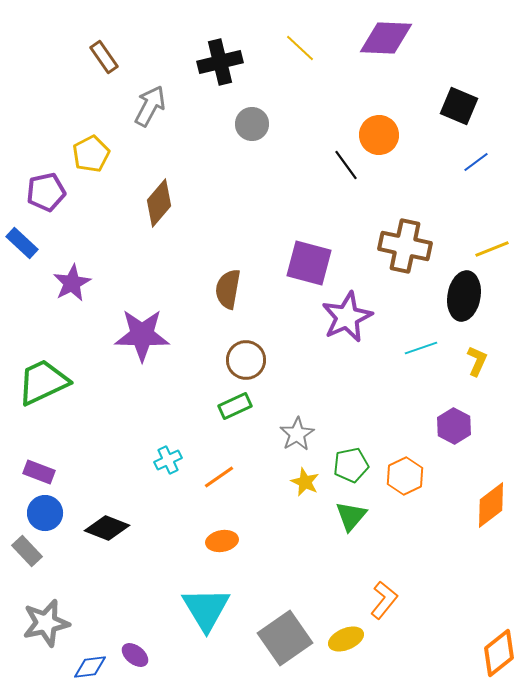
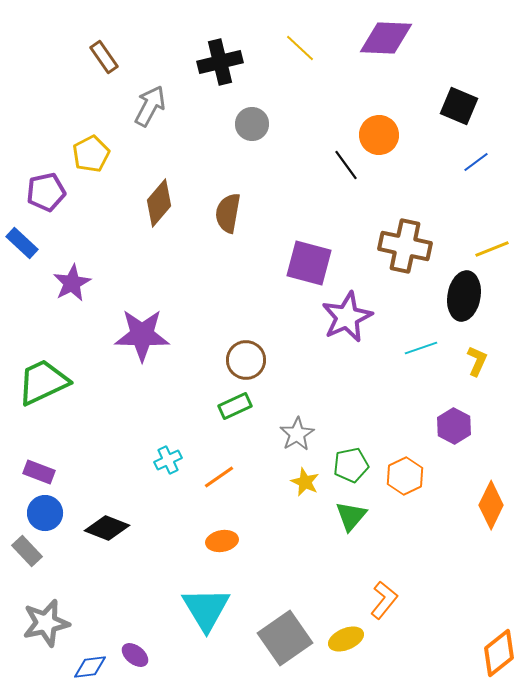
brown semicircle at (228, 289): moved 76 px up
orange diamond at (491, 505): rotated 27 degrees counterclockwise
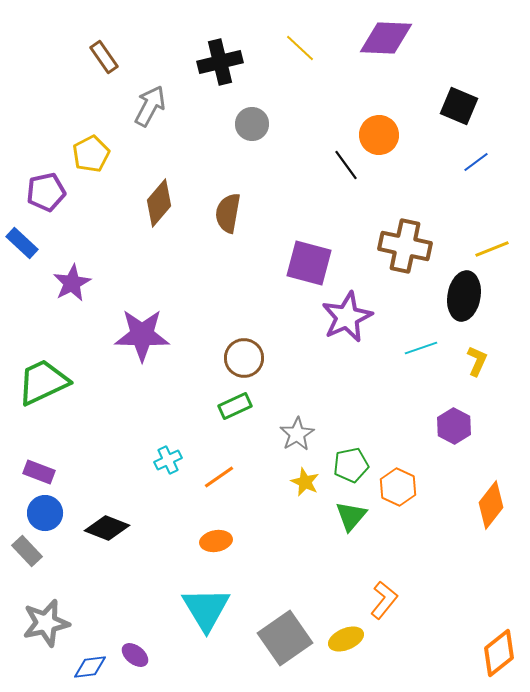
brown circle at (246, 360): moved 2 px left, 2 px up
orange hexagon at (405, 476): moved 7 px left, 11 px down; rotated 9 degrees counterclockwise
orange diamond at (491, 505): rotated 12 degrees clockwise
orange ellipse at (222, 541): moved 6 px left
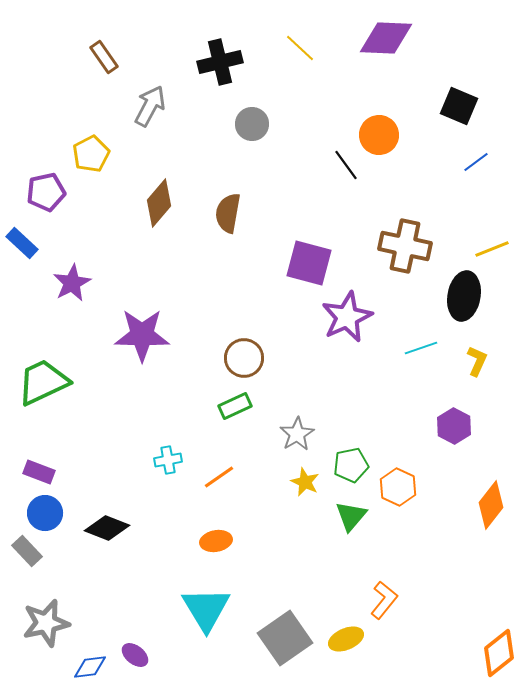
cyan cross at (168, 460): rotated 16 degrees clockwise
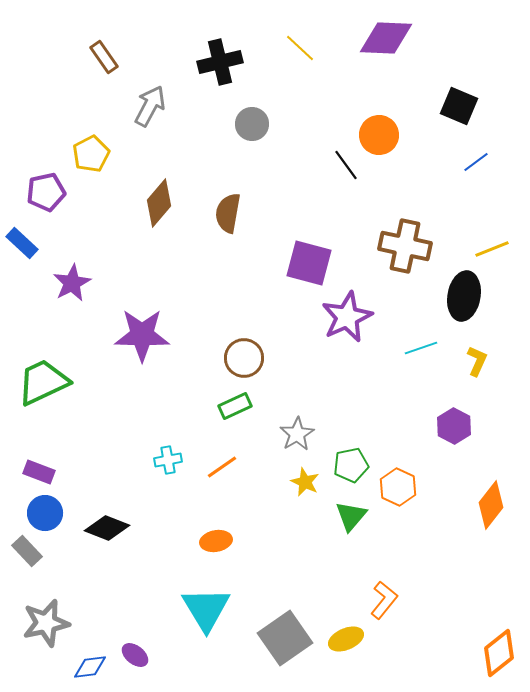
orange line at (219, 477): moved 3 px right, 10 px up
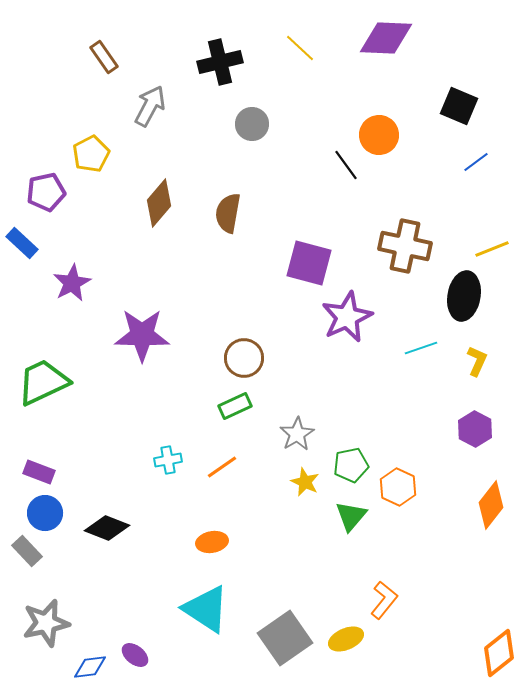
purple hexagon at (454, 426): moved 21 px right, 3 px down
orange ellipse at (216, 541): moved 4 px left, 1 px down
cyan triangle at (206, 609): rotated 26 degrees counterclockwise
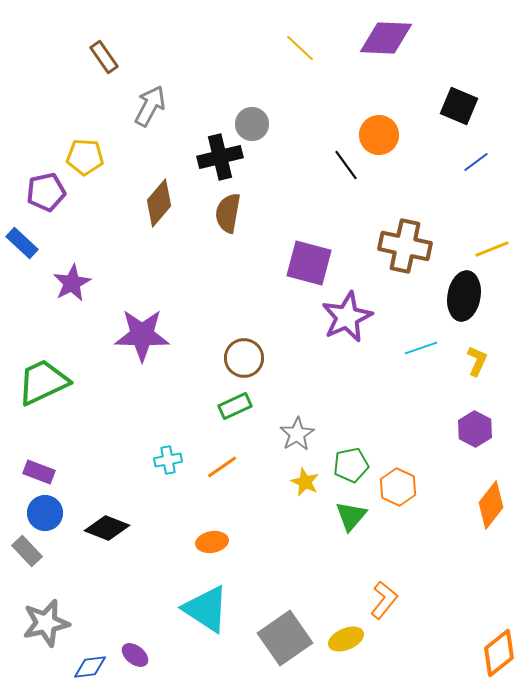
black cross at (220, 62): moved 95 px down
yellow pentagon at (91, 154): moved 6 px left, 3 px down; rotated 30 degrees clockwise
